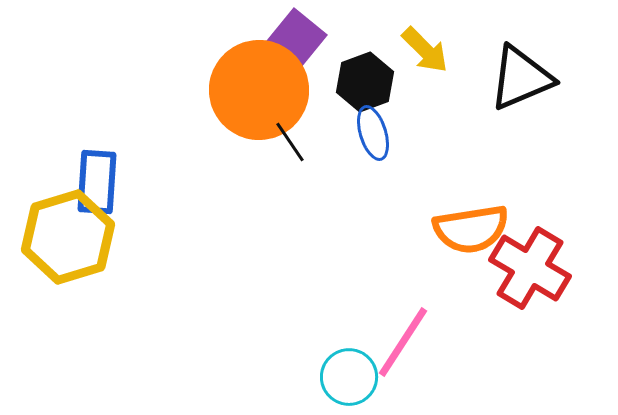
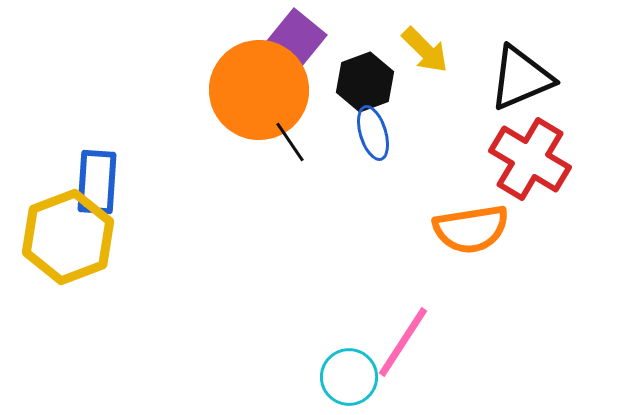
yellow hexagon: rotated 4 degrees counterclockwise
red cross: moved 109 px up
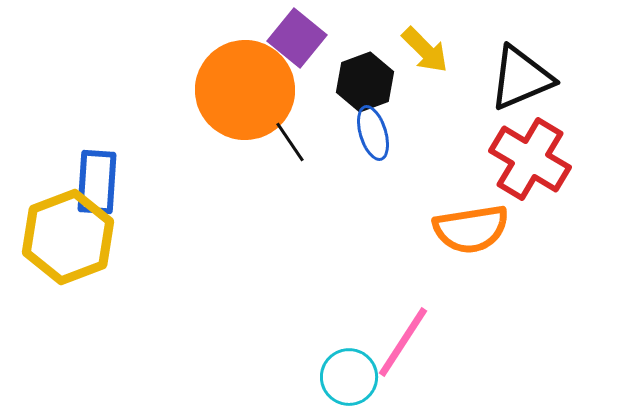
orange circle: moved 14 px left
